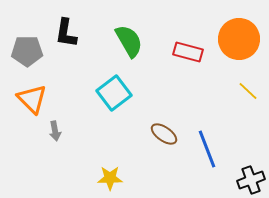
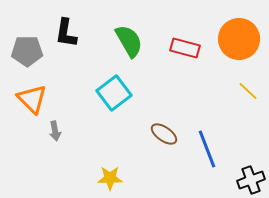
red rectangle: moved 3 px left, 4 px up
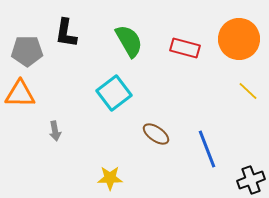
orange triangle: moved 12 px left, 5 px up; rotated 44 degrees counterclockwise
brown ellipse: moved 8 px left
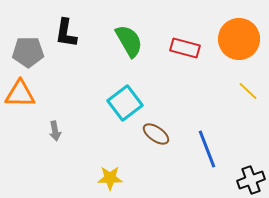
gray pentagon: moved 1 px right, 1 px down
cyan square: moved 11 px right, 10 px down
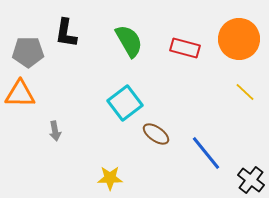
yellow line: moved 3 px left, 1 px down
blue line: moved 1 px left, 4 px down; rotated 18 degrees counterclockwise
black cross: rotated 32 degrees counterclockwise
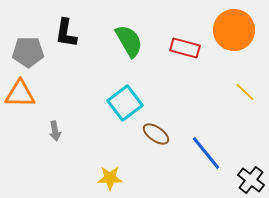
orange circle: moved 5 px left, 9 px up
